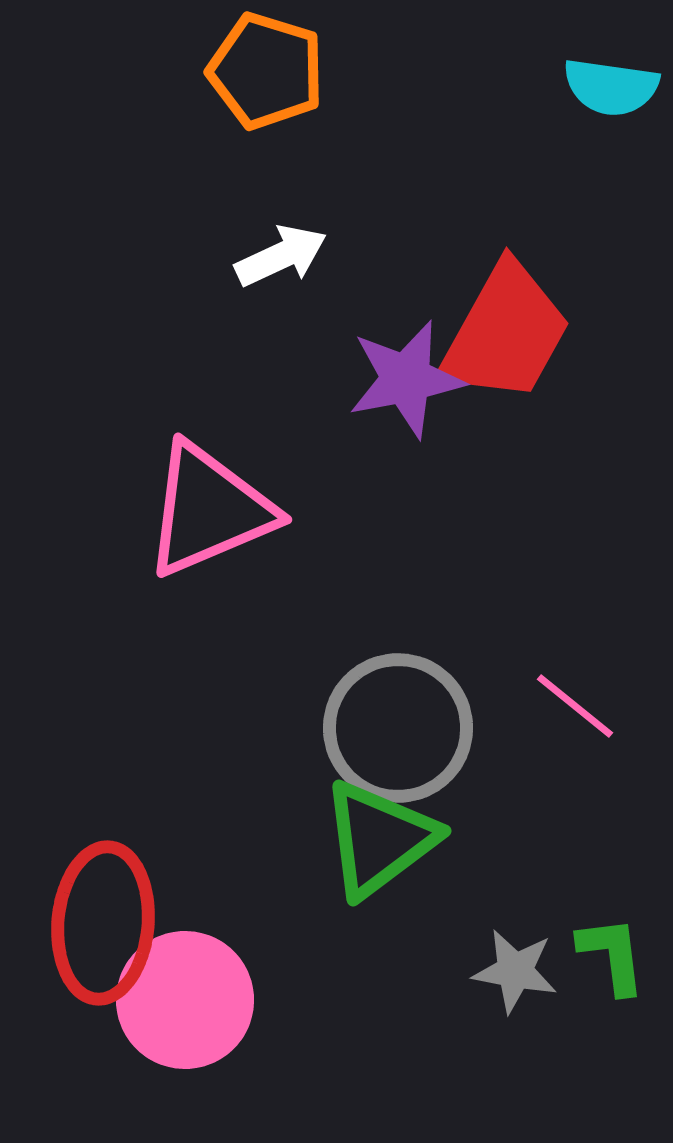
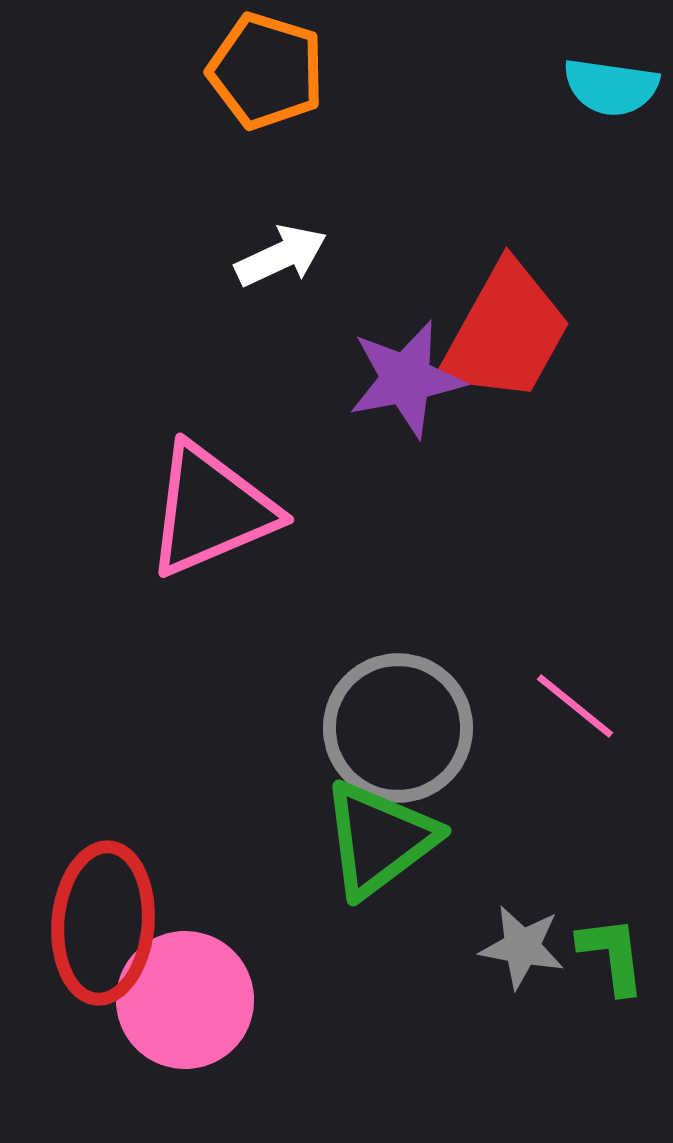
pink triangle: moved 2 px right
gray star: moved 7 px right, 24 px up
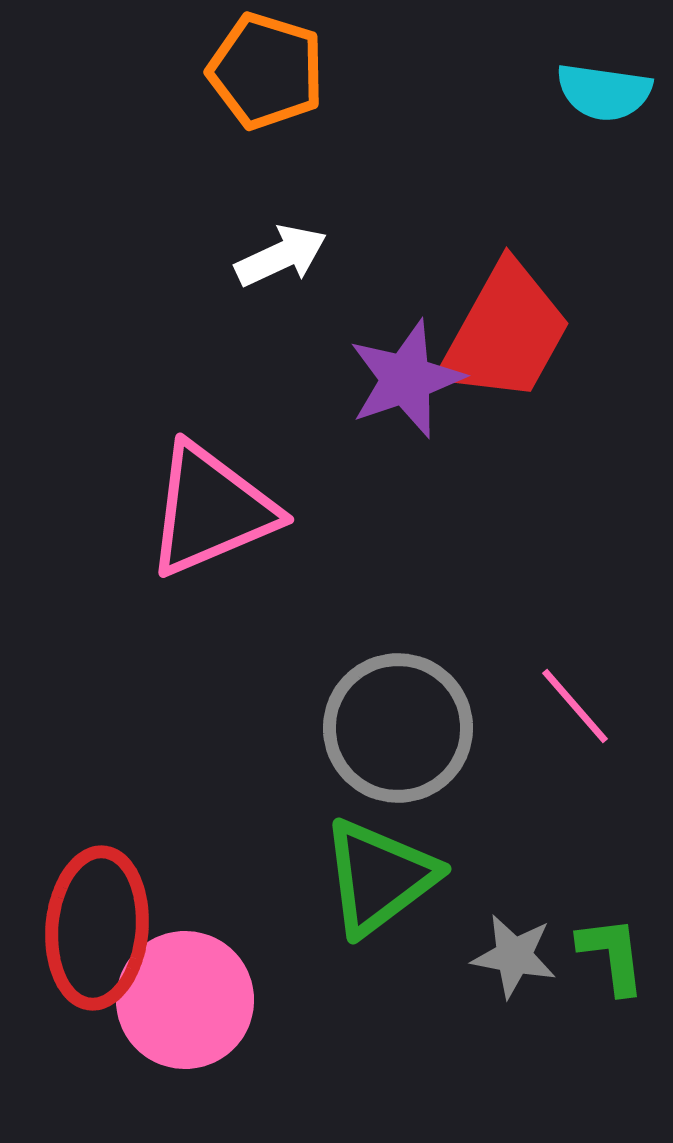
cyan semicircle: moved 7 px left, 5 px down
purple star: rotated 8 degrees counterclockwise
pink line: rotated 10 degrees clockwise
green triangle: moved 38 px down
red ellipse: moved 6 px left, 5 px down
gray star: moved 8 px left, 9 px down
